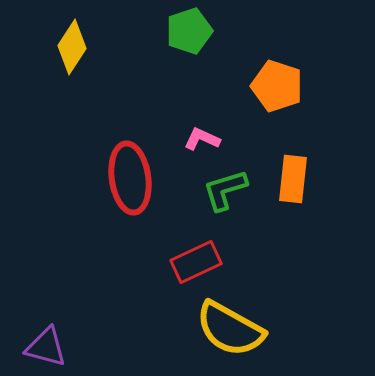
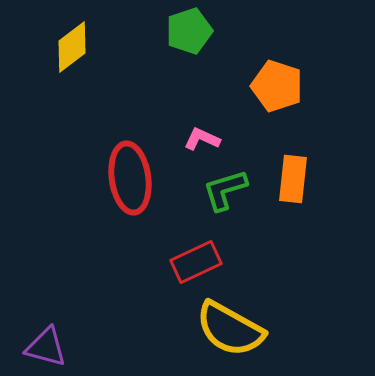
yellow diamond: rotated 20 degrees clockwise
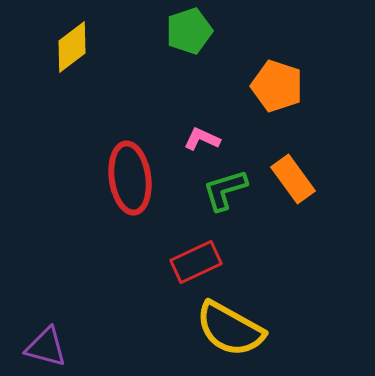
orange rectangle: rotated 42 degrees counterclockwise
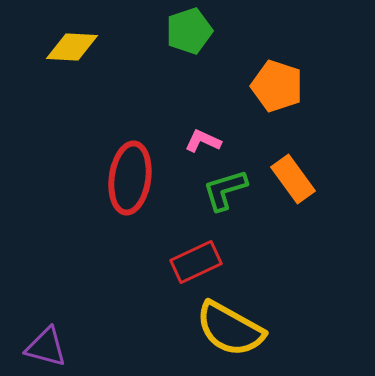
yellow diamond: rotated 40 degrees clockwise
pink L-shape: moved 1 px right, 2 px down
red ellipse: rotated 16 degrees clockwise
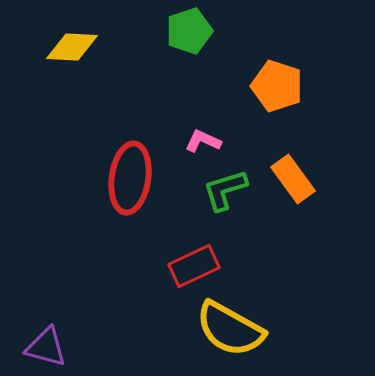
red rectangle: moved 2 px left, 4 px down
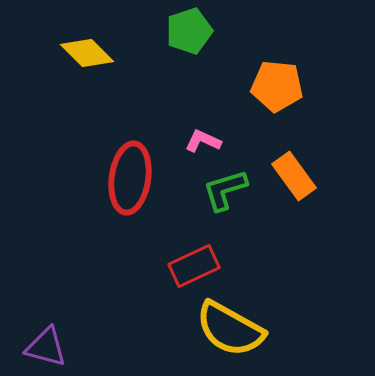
yellow diamond: moved 15 px right, 6 px down; rotated 42 degrees clockwise
orange pentagon: rotated 12 degrees counterclockwise
orange rectangle: moved 1 px right, 3 px up
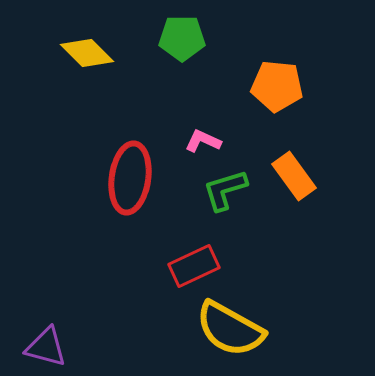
green pentagon: moved 7 px left, 7 px down; rotated 18 degrees clockwise
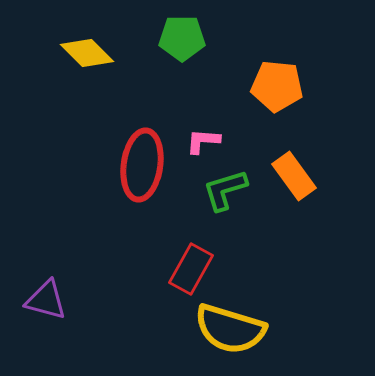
pink L-shape: rotated 21 degrees counterclockwise
red ellipse: moved 12 px right, 13 px up
red rectangle: moved 3 px left, 3 px down; rotated 36 degrees counterclockwise
yellow semicircle: rotated 12 degrees counterclockwise
purple triangle: moved 47 px up
